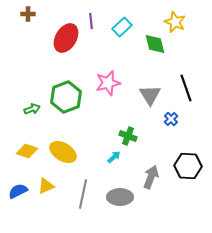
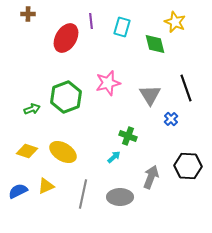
cyan rectangle: rotated 30 degrees counterclockwise
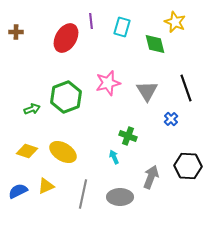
brown cross: moved 12 px left, 18 px down
gray triangle: moved 3 px left, 4 px up
cyan arrow: rotated 72 degrees counterclockwise
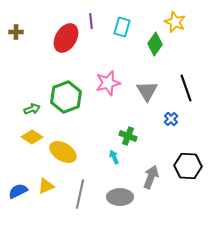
green diamond: rotated 50 degrees clockwise
yellow diamond: moved 5 px right, 14 px up; rotated 15 degrees clockwise
gray line: moved 3 px left
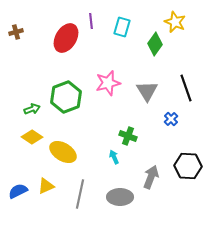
brown cross: rotated 16 degrees counterclockwise
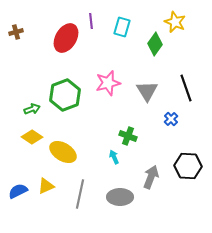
green hexagon: moved 1 px left, 2 px up
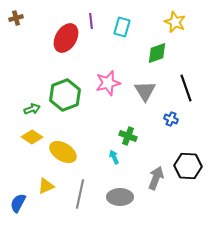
brown cross: moved 14 px up
green diamond: moved 2 px right, 9 px down; rotated 35 degrees clockwise
gray triangle: moved 2 px left
blue cross: rotated 24 degrees counterclockwise
gray arrow: moved 5 px right, 1 px down
blue semicircle: moved 12 px down; rotated 36 degrees counterclockwise
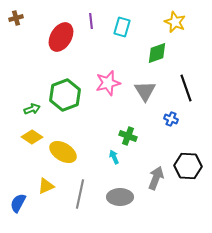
red ellipse: moved 5 px left, 1 px up
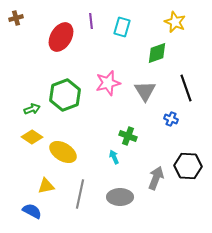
yellow triangle: rotated 12 degrees clockwise
blue semicircle: moved 14 px right, 8 px down; rotated 90 degrees clockwise
